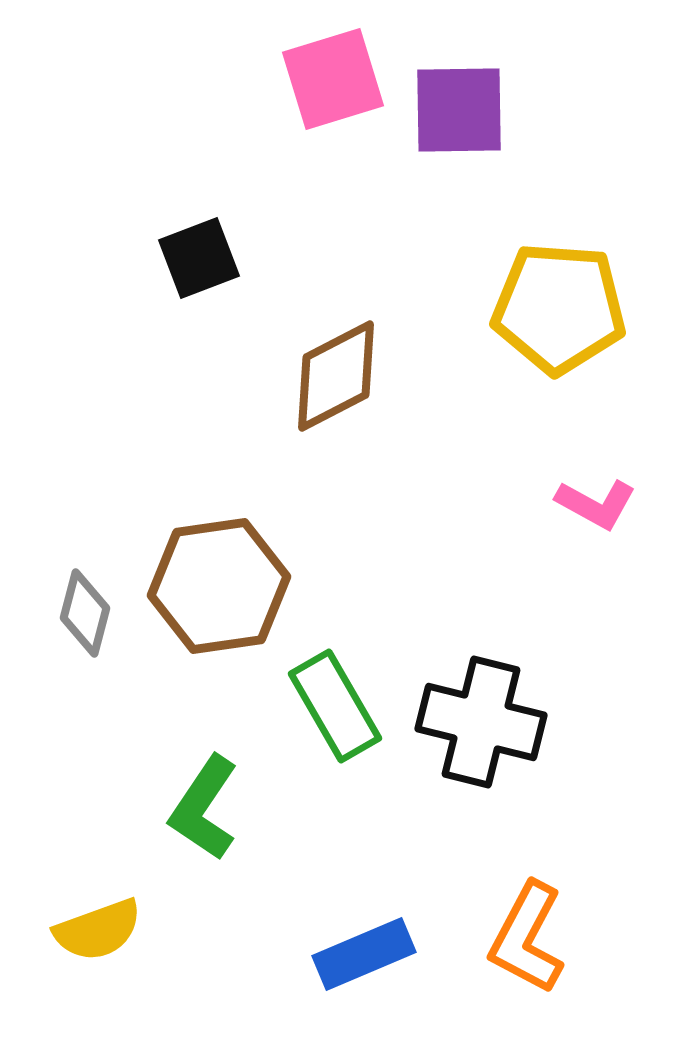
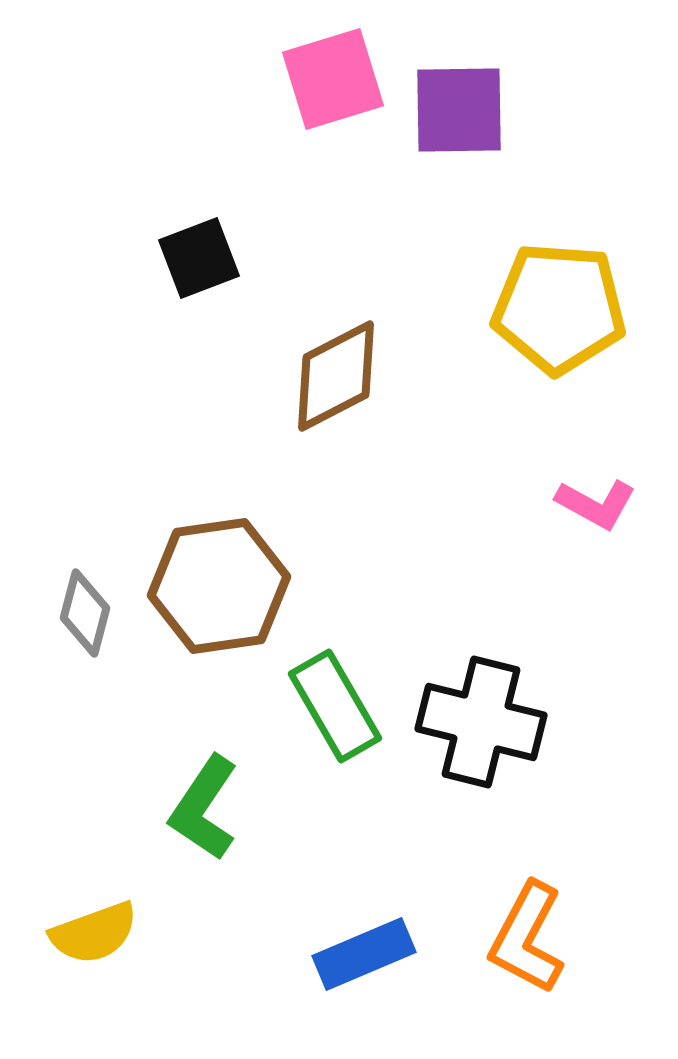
yellow semicircle: moved 4 px left, 3 px down
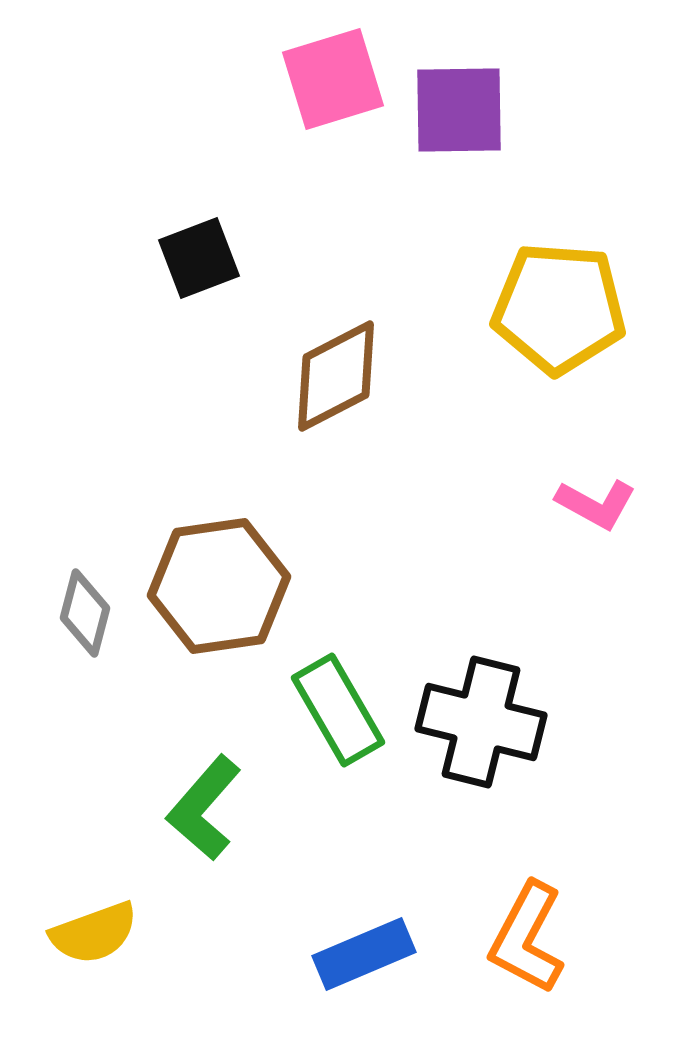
green rectangle: moved 3 px right, 4 px down
green L-shape: rotated 7 degrees clockwise
